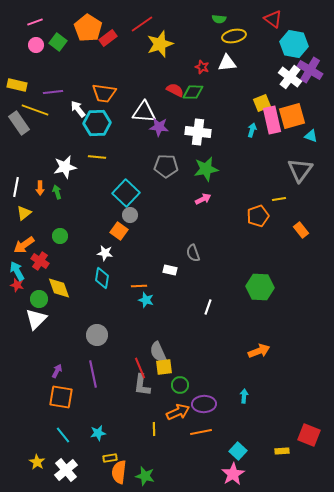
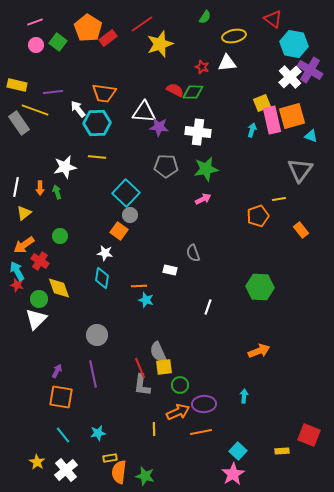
green semicircle at (219, 19): moved 14 px left, 2 px up; rotated 64 degrees counterclockwise
white cross at (290, 77): rotated 10 degrees clockwise
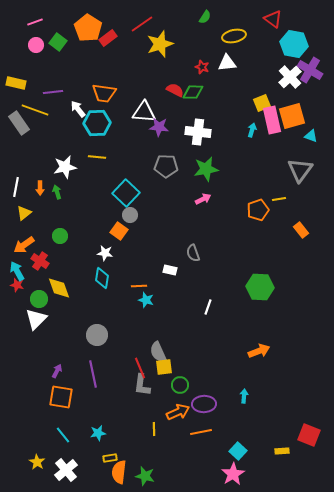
yellow rectangle at (17, 85): moved 1 px left, 2 px up
orange pentagon at (258, 216): moved 6 px up
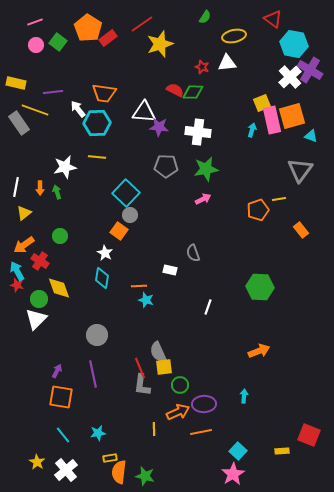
white star at (105, 253): rotated 21 degrees clockwise
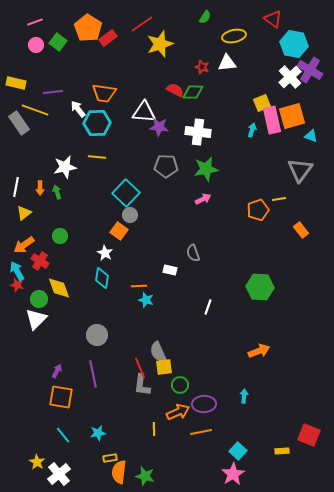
white cross at (66, 470): moved 7 px left, 4 px down
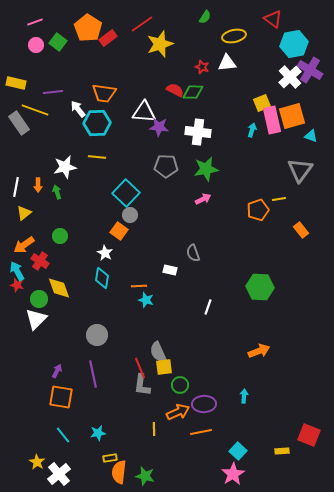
cyan hexagon at (294, 44): rotated 20 degrees counterclockwise
orange arrow at (40, 188): moved 2 px left, 3 px up
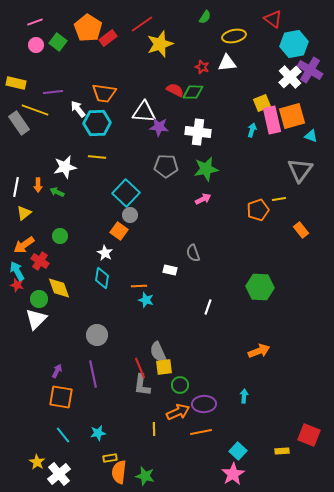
green arrow at (57, 192): rotated 48 degrees counterclockwise
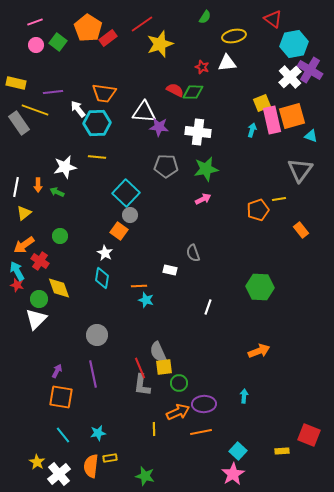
green circle at (180, 385): moved 1 px left, 2 px up
orange semicircle at (119, 472): moved 28 px left, 6 px up
